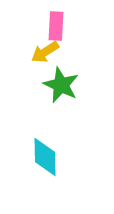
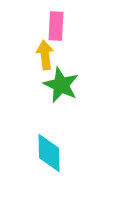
yellow arrow: moved 3 px down; rotated 116 degrees clockwise
cyan diamond: moved 4 px right, 4 px up
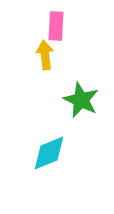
green star: moved 20 px right, 15 px down
cyan diamond: rotated 69 degrees clockwise
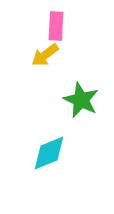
yellow arrow: rotated 120 degrees counterclockwise
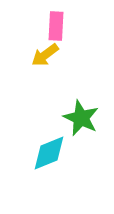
green star: moved 18 px down
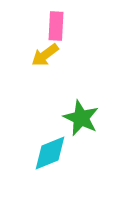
cyan diamond: moved 1 px right
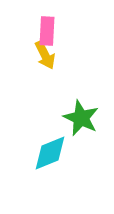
pink rectangle: moved 9 px left, 5 px down
yellow arrow: rotated 80 degrees counterclockwise
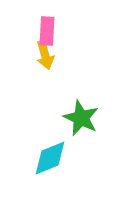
yellow arrow: rotated 12 degrees clockwise
cyan diamond: moved 5 px down
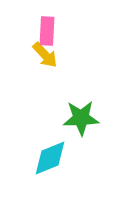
yellow arrow: rotated 28 degrees counterclockwise
green star: rotated 27 degrees counterclockwise
